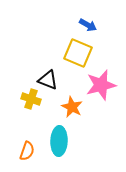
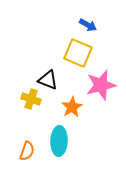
orange star: rotated 15 degrees clockwise
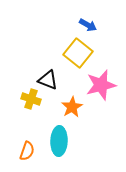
yellow square: rotated 16 degrees clockwise
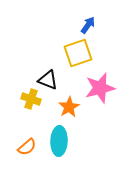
blue arrow: rotated 84 degrees counterclockwise
yellow square: rotated 32 degrees clockwise
pink star: moved 1 px left, 3 px down
orange star: moved 3 px left
orange semicircle: moved 4 px up; rotated 30 degrees clockwise
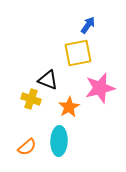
yellow square: rotated 8 degrees clockwise
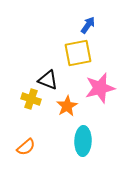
orange star: moved 2 px left, 1 px up
cyan ellipse: moved 24 px right
orange semicircle: moved 1 px left
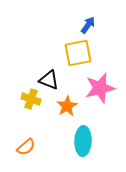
black triangle: moved 1 px right
